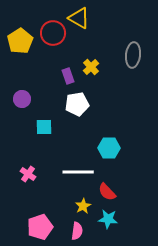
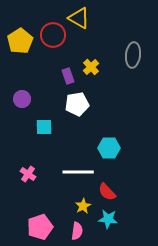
red circle: moved 2 px down
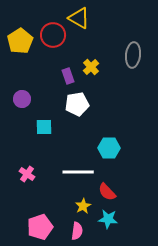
pink cross: moved 1 px left
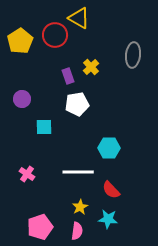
red circle: moved 2 px right
red semicircle: moved 4 px right, 2 px up
yellow star: moved 3 px left, 1 px down
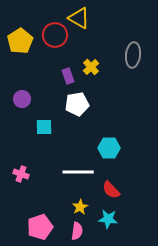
pink cross: moved 6 px left; rotated 14 degrees counterclockwise
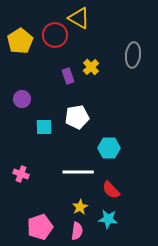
white pentagon: moved 13 px down
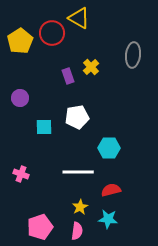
red circle: moved 3 px left, 2 px up
purple circle: moved 2 px left, 1 px up
red semicircle: rotated 120 degrees clockwise
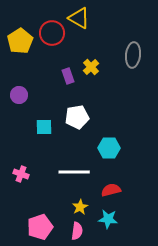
purple circle: moved 1 px left, 3 px up
white line: moved 4 px left
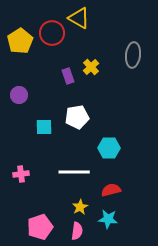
pink cross: rotated 28 degrees counterclockwise
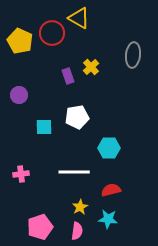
yellow pentagon: rotated 15 degrees counterclockwise
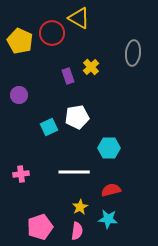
gray ellipse: moved 2 px up
cyan square: moved 5 px right; rotated 24 degrees counterclockwise
